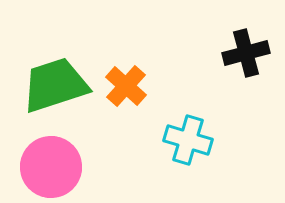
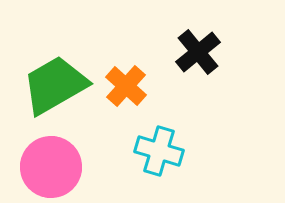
black cross: moved 48 px left, 1 px up; rotated 24 degrees counterclockwise
green trapezoid: rotated 12 degrees counterclockwise
cyan cross: moved 29 px left, 11 px down
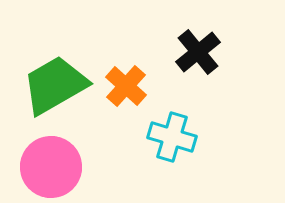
cyan cross: moved 13 px right, 14 px up
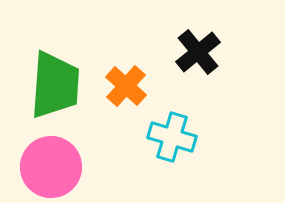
green trapezoid: rotated 124 degrees clockwise
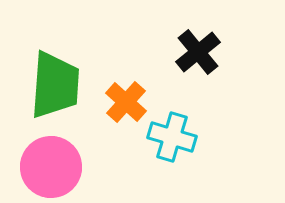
orange cross: moved 16 px down
